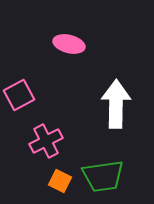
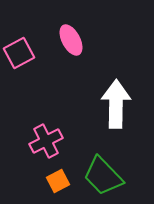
pink ellipse: moved 2 px right, 4 px up; rotated 48 degrees clockwise
pink square: moved 42 px up
green trapezoid: rotated 54 degrees clockwise
orange square: moved 2 px left; rotated 35 degrees clockwise
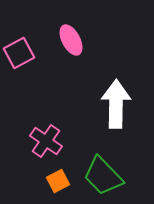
pink cross: rotated 28 degrees counterclockwise
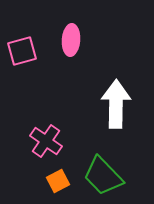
pink ellipse: rotated 32 degrees clockwise
pink square: moved 3 px right, 2 px up; rotated 12 degrees clockwise
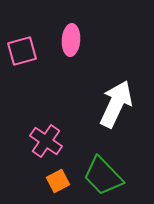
white arrow: rotated 24 degrees clockwise
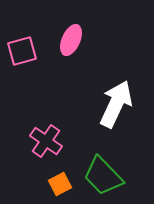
pink ellipse: rotated 20 degrees clockwise
orange square: moved 2 px right, 3 px down
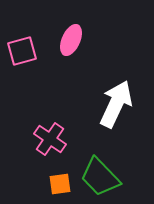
pink cross: moved 4 px right, 2 px up
green trapezoid: moved 3 px left, 1 px down
orange square: rotated 20 degrees clockwise
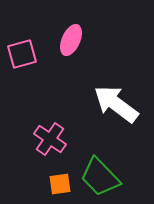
pink square: moved 3 px down
white arrow: rotated 78 degrees counterclockwise
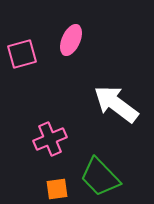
pink cross: rotated 32 degrees clockwise
orange square: moved 3 px left, 5 px down
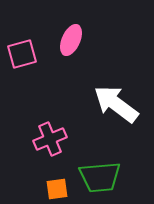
green trapezoid: rotated 51 degrees counterclockwise
